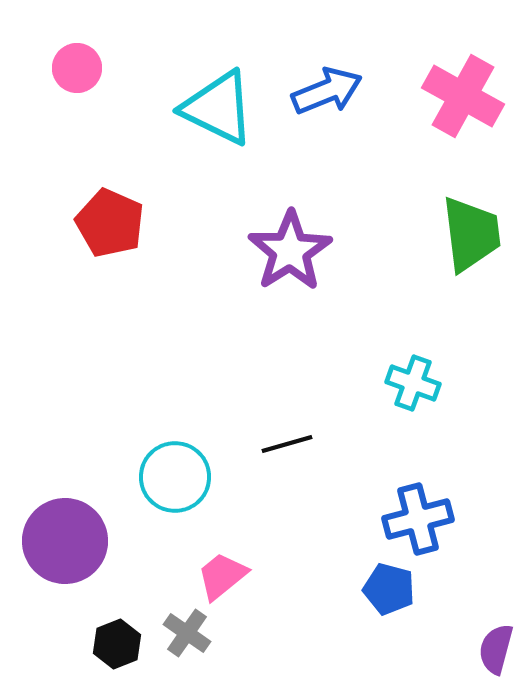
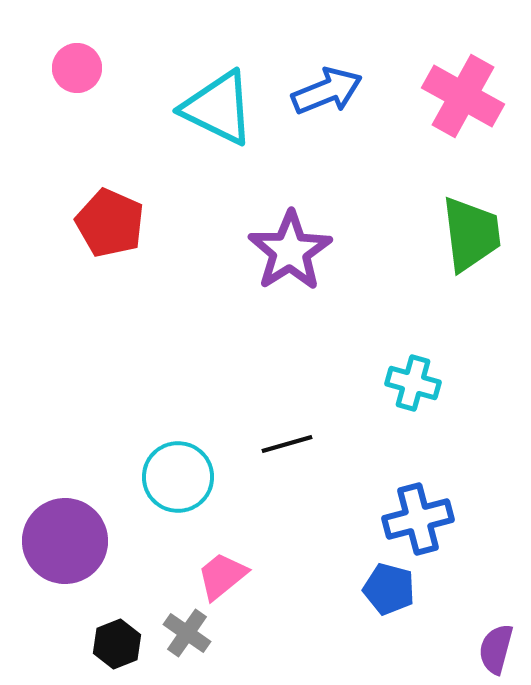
cyan cross: rotated 4 degrees counterclockwise
cyan circle: moved 3 px right
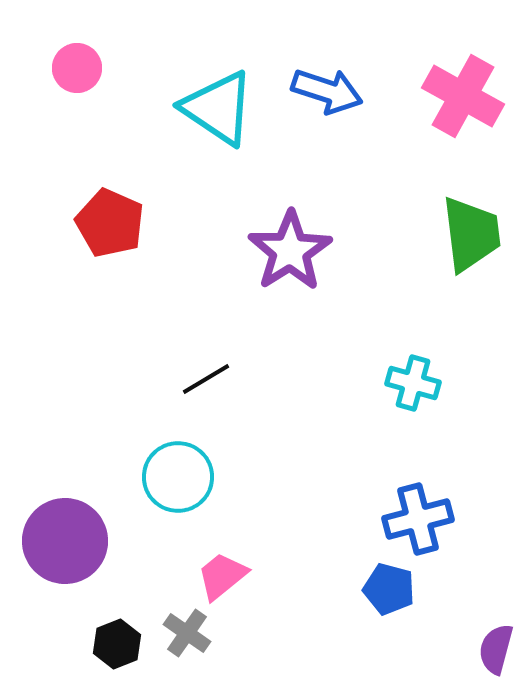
blue arrow: rotated 40 degrees clockwise
cyan triangle: rotated 8 degrees clockwise
black line: moved 81 px left, 65 px up; rotated 15 degrees counterclockwise
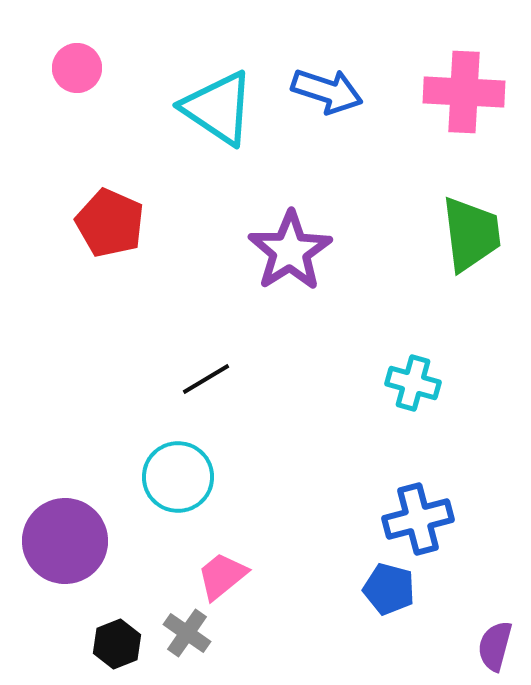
pink cross: moved 1 px right, 4 px up; rotated 26 degrees counterclockwise
purple semicircle: moved 1 px left, 3 px up
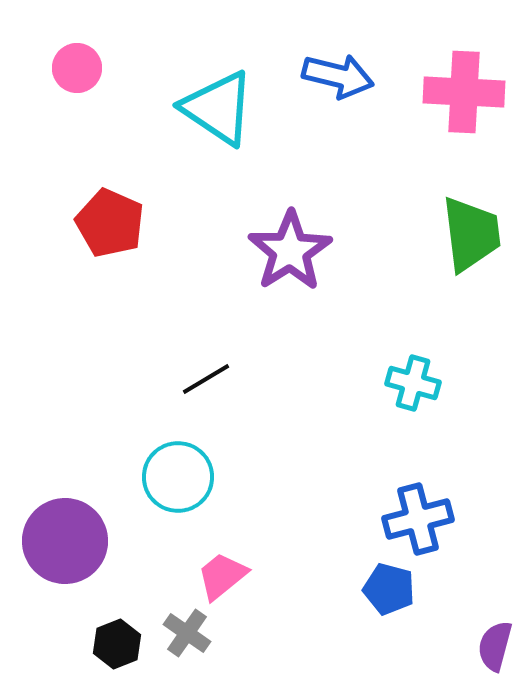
blue arrow: moved 11 px right, 15 px up; rotated 4 degrees counterclockwise
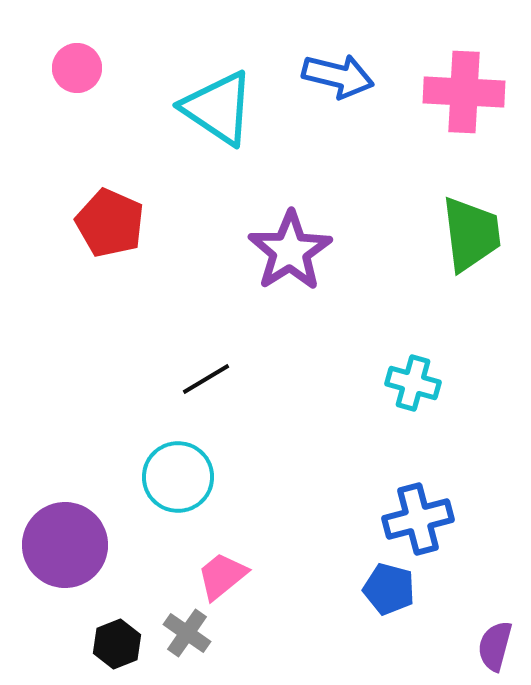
purple circle: moved 4 px down
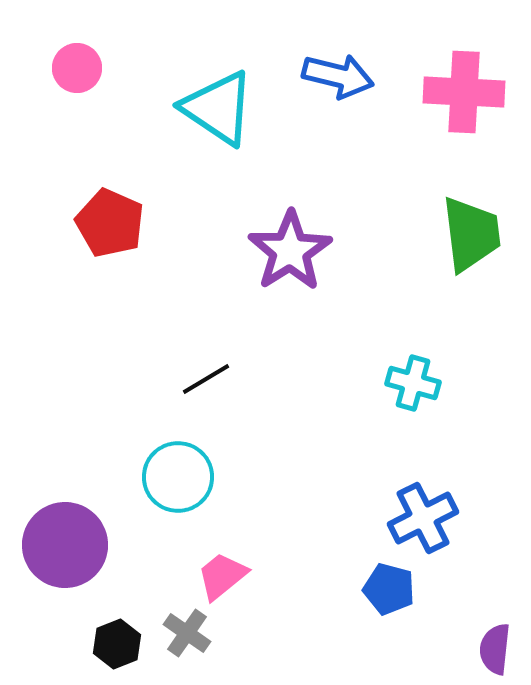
blue cross: moved 5 px right, 1 px up; rotated 12 degrees counterclockwise
purple semicircle: moved 3 px down; rotated 9 degrees counterclockwise
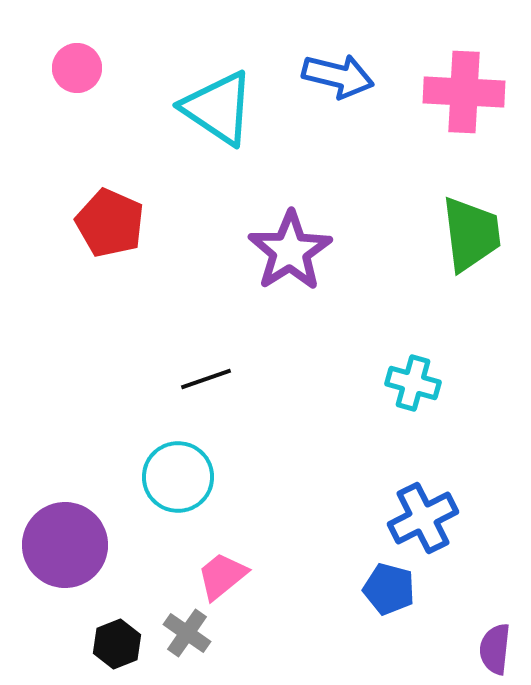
black line: rotated 12 degrees clockwise
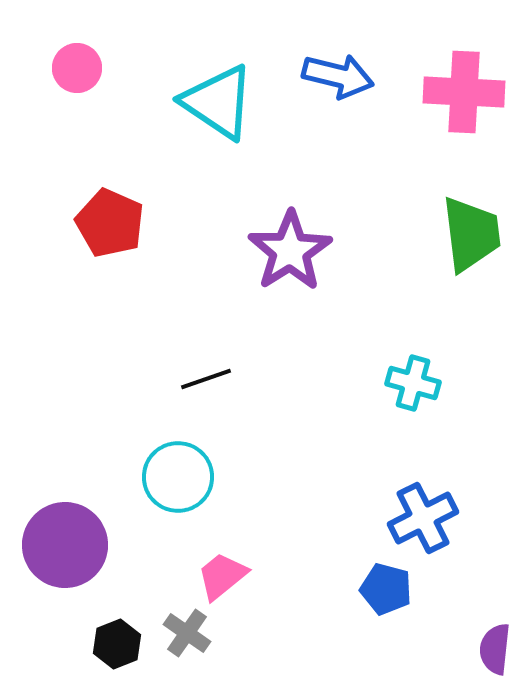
cyan triangle: moved 6 px up
blue pentagon: moved 3 px left
